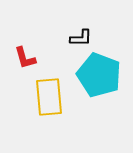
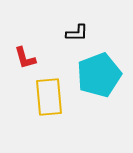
black L-shape: moved 4 px left, 5 px up
cyan pentagon: rotated 30 degrees clockwise
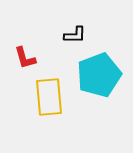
black L-shape: moved 2 px left, 2 px down
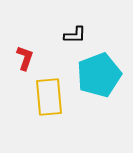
red L-shape: rotated 145 degrees counterclockwise
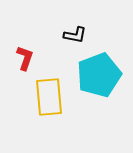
black L-shape: rotated 10 degrees clockwise
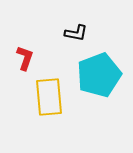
black L-shape: moved 1 px right, 2 px up
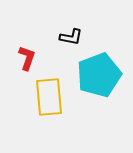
black L-shape: moved 5 px left, 4 px down
red L-shape: moved 2 px right
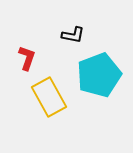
black L-shape: moved 2 px right, 2 px up
yellow rectangle: rotated 24 degrees counterclockwise
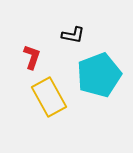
red L-shape: moved 5 px right, 1 px up
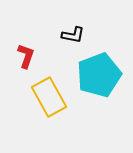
red L-shape: moved 6 px left, 1 px up
